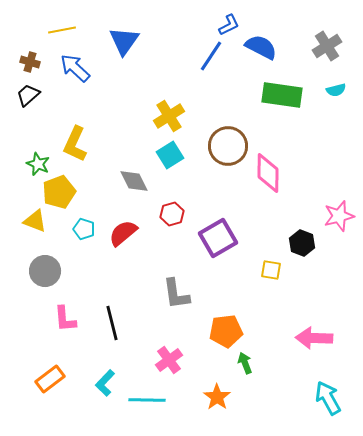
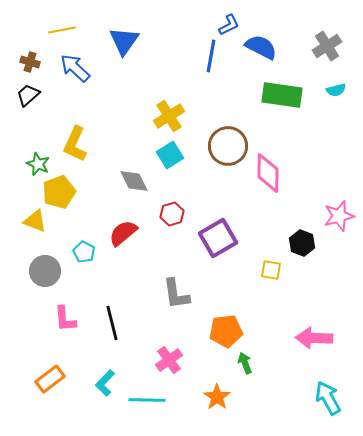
blue line: rotated 24 degrees counterclockwise
cyan pentagon: moved 23 px down; rotated 10 degrees clockwise
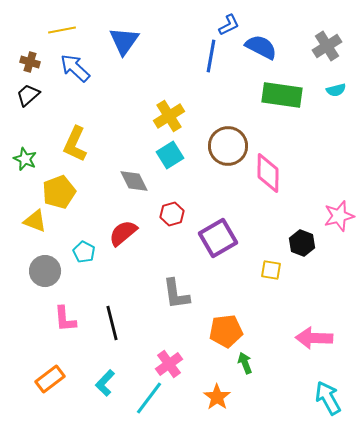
green star: moved 13 px left, 5 px up
pink cross: moved 4 px down
cyan line: moved 2 px right, 2 px up; rotated 54 degrees counterclockwise
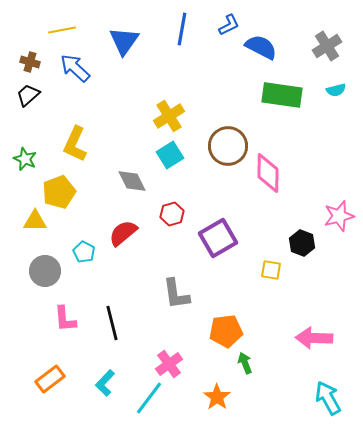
blue line: moved 29 px left, 27 px up
gray diamond: moved 2 px left
yellow triangle: rotated 20 degrees counterclockwise
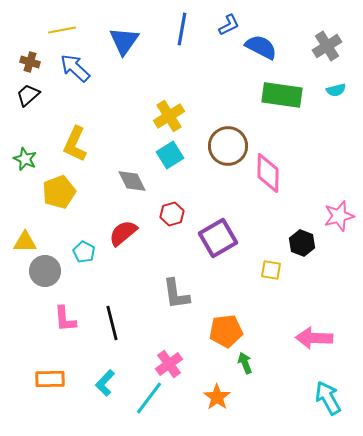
yellow triangle: moved 10 px left, 21 px down
orange rectangle: rotated 36 degrees clockwise
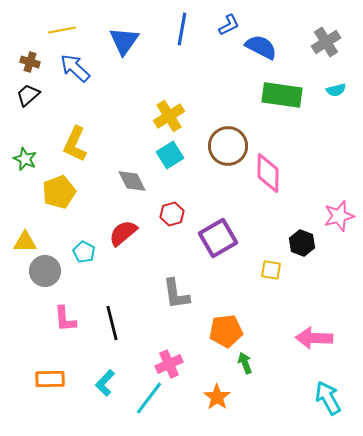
gray cross: moved 1 px left, 4 px up
pink cross: rotated 12 degrees clockwise
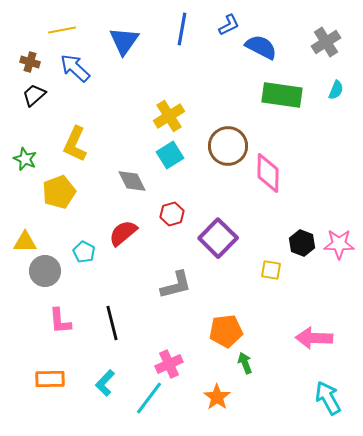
cyan semicircle: rotated 54 degrees counterclockwise
black trapezoid: moved 6 px right
pink star: moved 28 px down; rotated 16 degrees clockwise
purple square: rotated 15 degrees counterclockwise
gray L-shape: moved 9 px up; rotated 96 degrees counterclockwise
pink L-shape: moved 5 px left, 2 px down
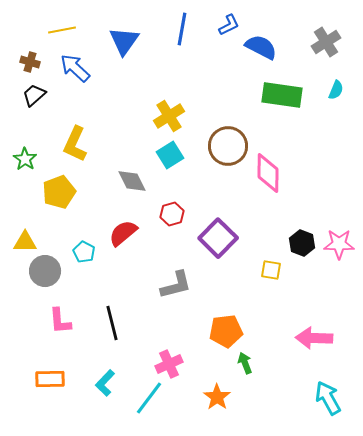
green star: rotated 10 degrees clockwise
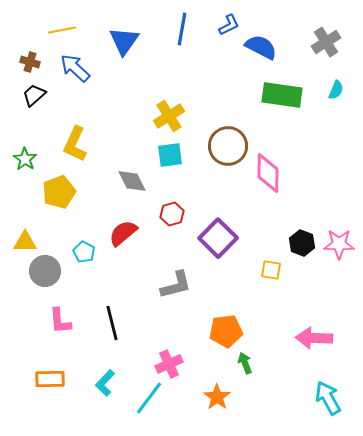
cyan square: rotated 24 degrees clockwise
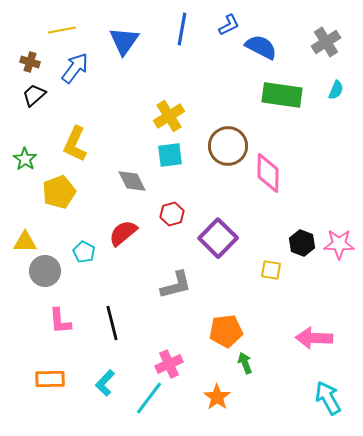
blue arrow: rotated 84 degrees clockwise
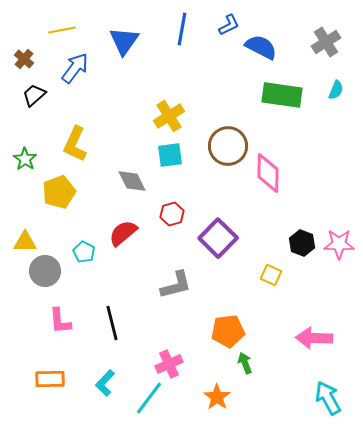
brown cross: moved 6 px left, 3 px up; rotated 24 degrees clockwise
yellow square: moved 5 px down; rotated 15 degrees clockwise
orange pentagon: moved 2 px right
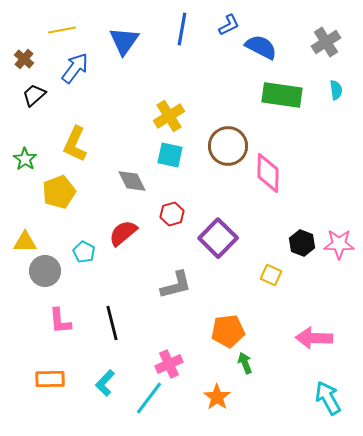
cyan semicircle: rotated 30 degrees counterclockwise
cyan square: rotated 20 degrees clockwise
